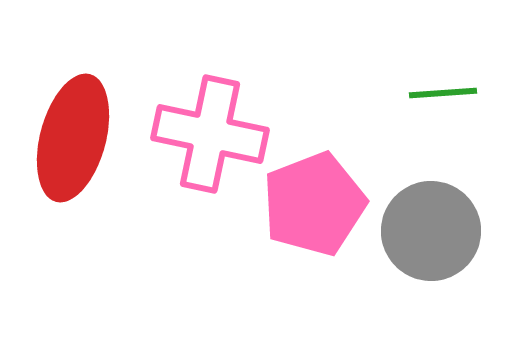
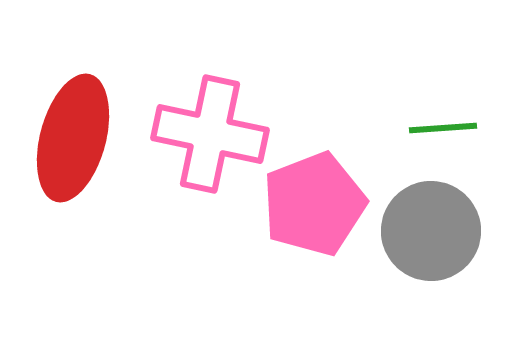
green line: moved 35 px down
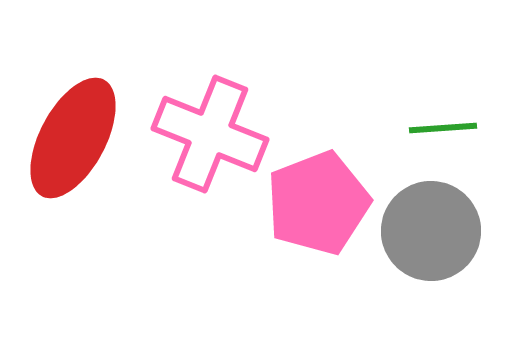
pink cross: rotated 10 degrees clockwise
red ellipse: rotated 13 degrees clockwise
pink pentagon: moved 4 px right, 1 px up
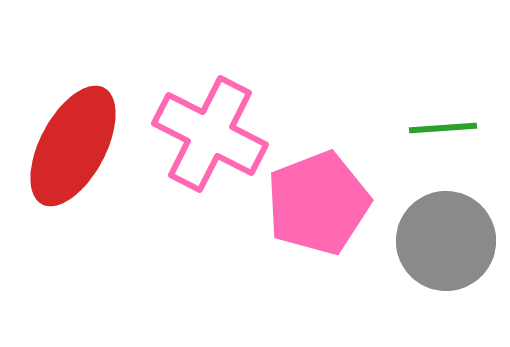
pink cross: rotated 5 degrees clockwise
red ellipse: moved 8 px down
gray circle: moved 15 px right, 10 px down
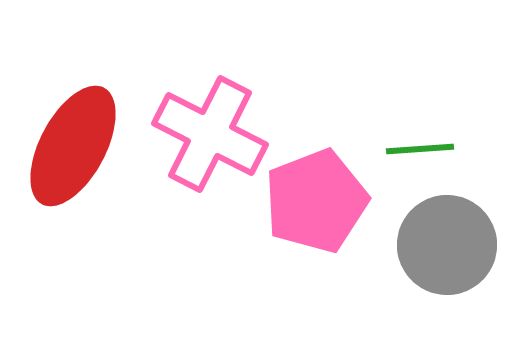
green line: moved 23 px left, 21 px down
pink pentagon: moved 2 px left, 2 px up
gray circle: moved 1 px right, 4 px down
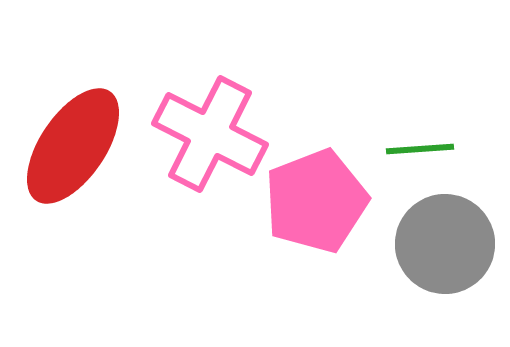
red ellipse: rotated 6 degrees clockwise
gray circle: moved 2 px left, 1 px up
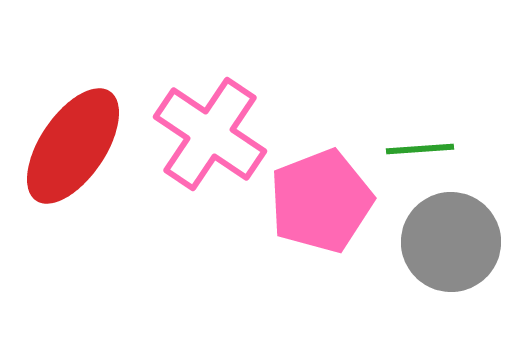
pink cross: rotated 7 degrees clockwise
pink pentagon: moved 5 px right
gray circle: moved 6 px right, 2 px up
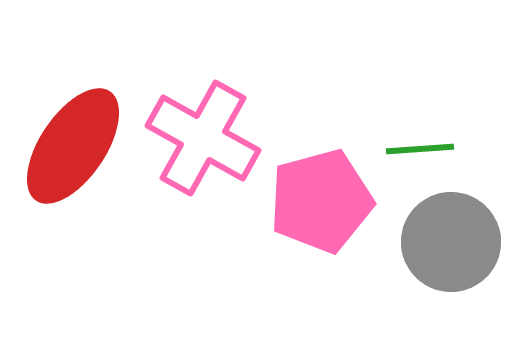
pink cross: moved 7 px left, 4 px down; rotated 5 degrees counterclockwise
pink pentagon: rotated 6 degrees clockwise
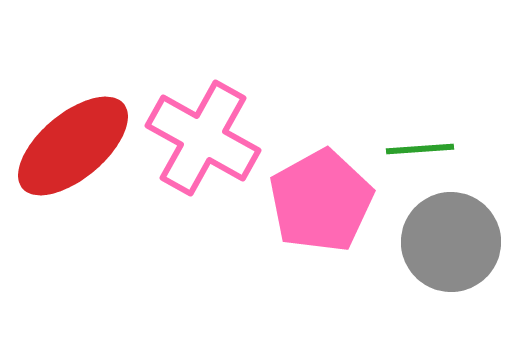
red ellipse: rotated 16 degrees clockwise
pink pentagon: rotated 14 degrees counterclockwise
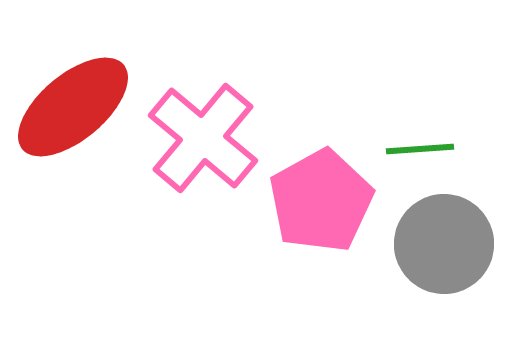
pink cross: rotated 11 degrees clockwise
red ellipse: moved 39 px up
gray circle: moved 7 px left, 2 px down
